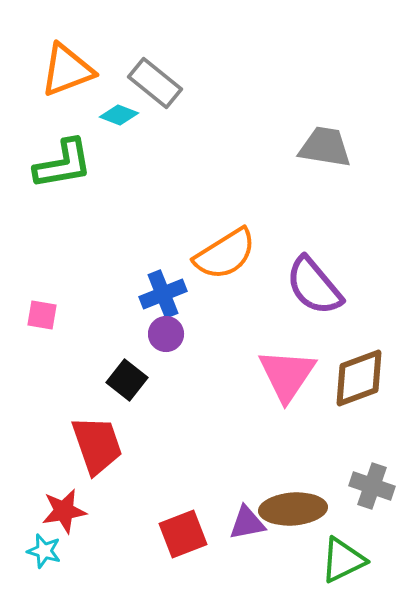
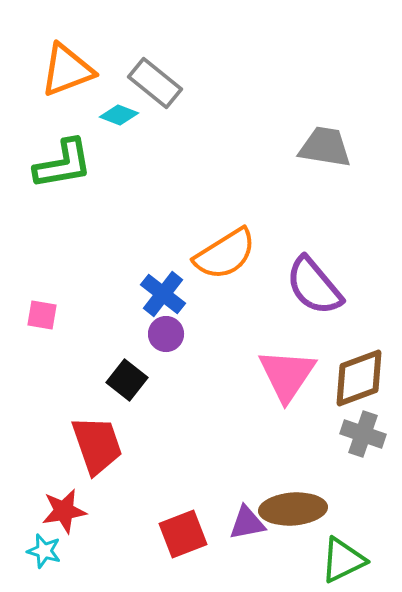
blue cross: rotated 30 degrees counterclockwise
gray cross: moved 9 px left, 52 px up
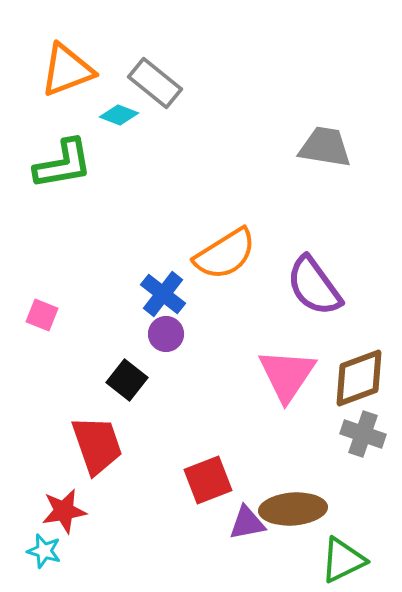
purple semicircle: rotated 4 degrees clockwise
pink square: rotated 12 degrees clockwise
red square: moved 25 px right, 54 px up
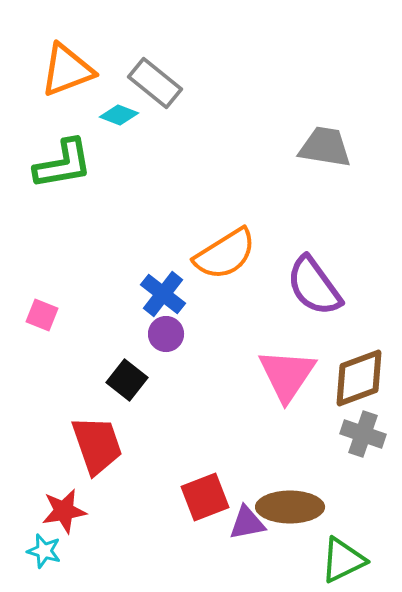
red square: moved 3 px left, 17 px down
brown ellipse: moved 3 px left, 2 px up; rotated 4 degrees clockwise
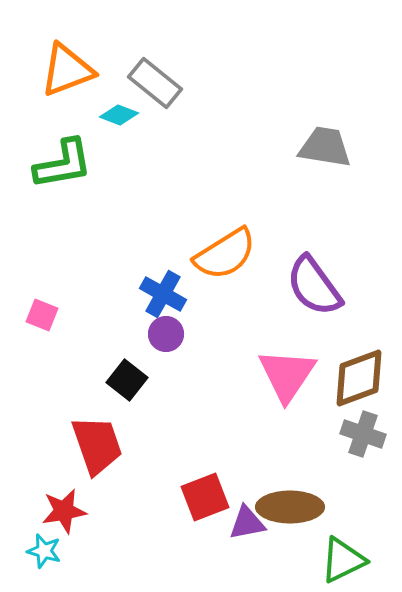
blue cross: rotated 9 degrees counterclockwise
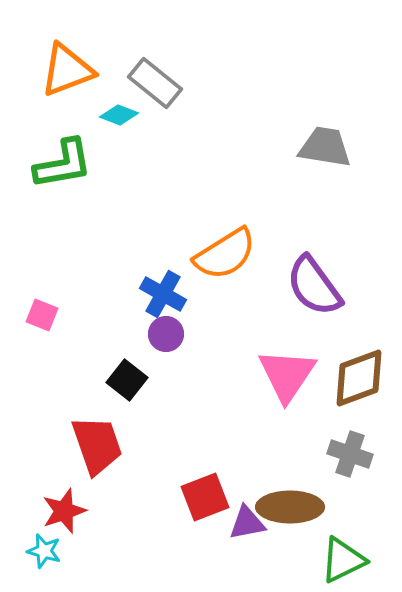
gray cross: moved 13 px left, 20 px down
red star: rotated 9 degrees counterclockwise
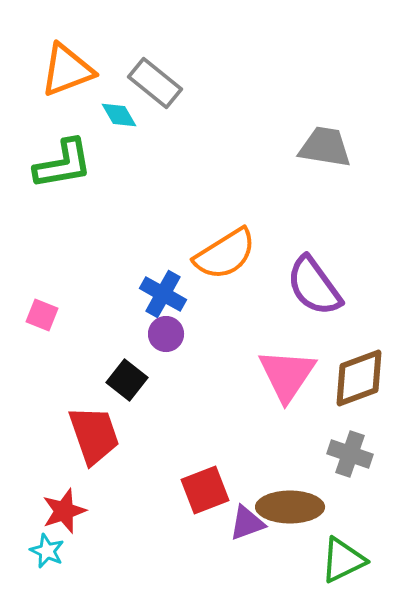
cyan diamond: rotated 39 degrees clockwise
red trapezoid: moved 3 px left, 10 px up
red square: moved 7 px up
purple triangle: rotated 9 degrees counterclockwise
cyan star: moved 3 px right; rotated 8 degrees clockwise
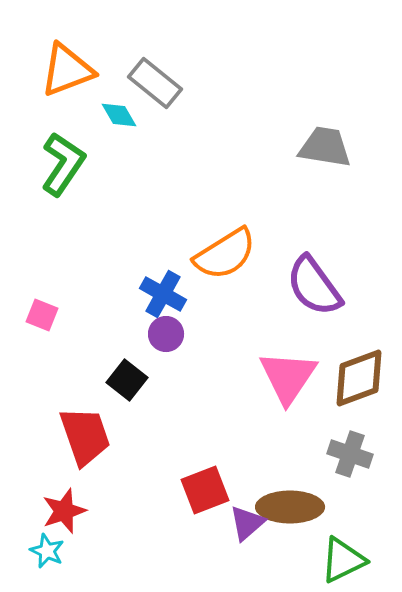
green L-shape: rotated 46 degrees counterclockwise
pink triangle: moved 1 px right, 2 px down
red trapezoid: moved 9 px left, 1 px down
purple triangle: rotated 21 degrees counterclockwise
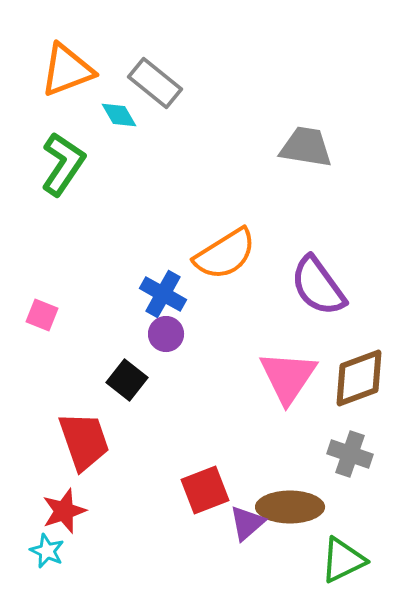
gray trapezoid: moved 19 px left
purple semicircle: moved 4 px right
red trapezoid: moved 1 px left, 5 px down
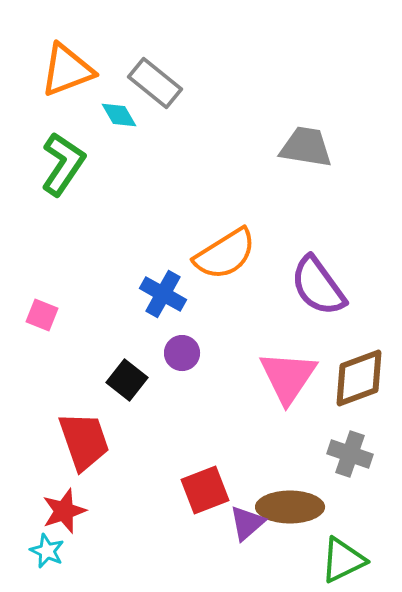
purple circle: moved 16 px right, 19 px down
